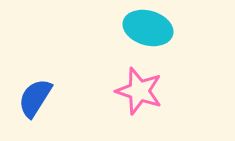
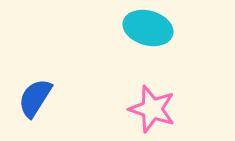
pink star: moved 13 px right, 18 px down
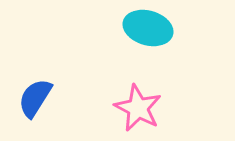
pink star: moved 14 px left, 1 px up; rotated 9 degrees clockwise
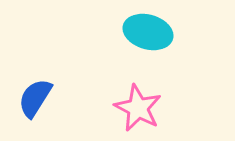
cyan ellipse: moved 4 px down
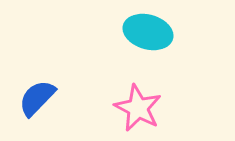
blue semicircle: moved 2 px right; rotated 12 degrees clockwise
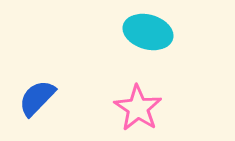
pink star: rotated 6 degrees clockwise
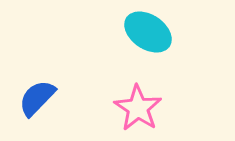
cyan ellipse: rotated 18 degrees clockwise
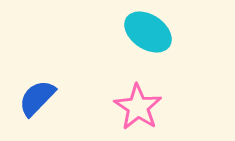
pink star: moved 1 px up
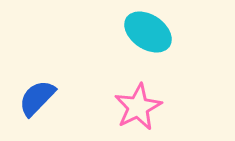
pink star: rotated 12 degrees clockwise
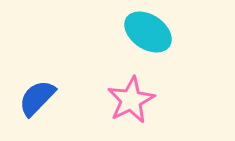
pink star: moved 7 px left, 7 px up
